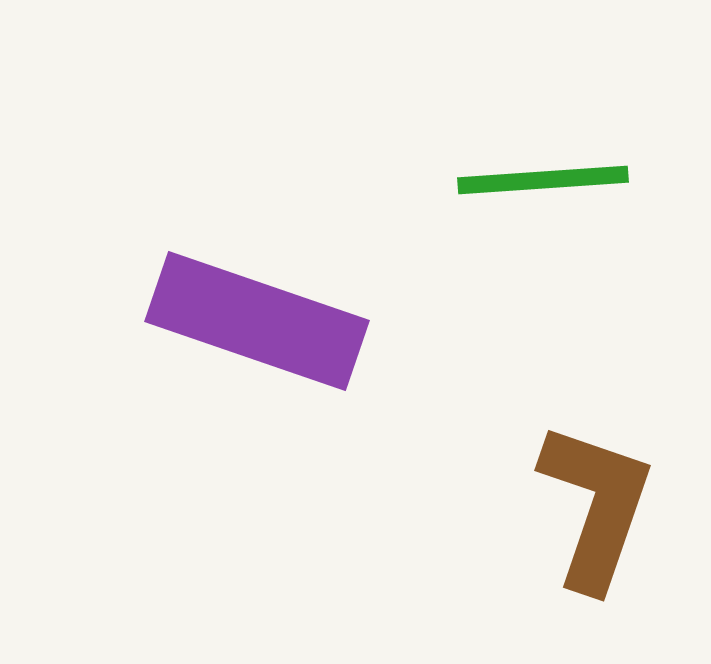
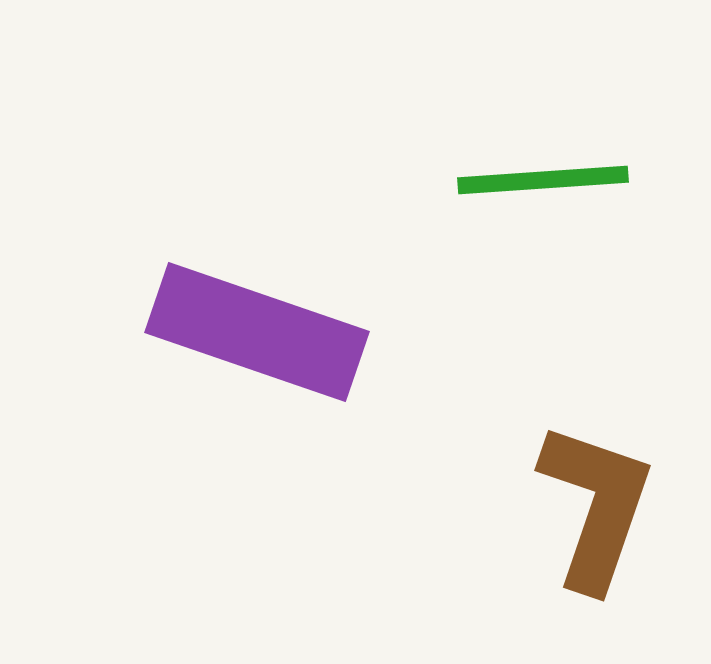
purple rectangle: moved 11 px down
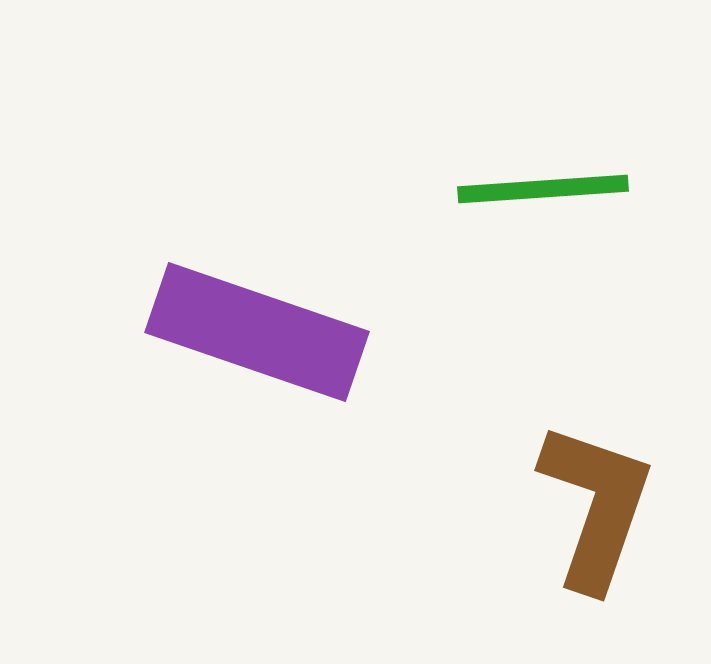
green line: moved 9 px down
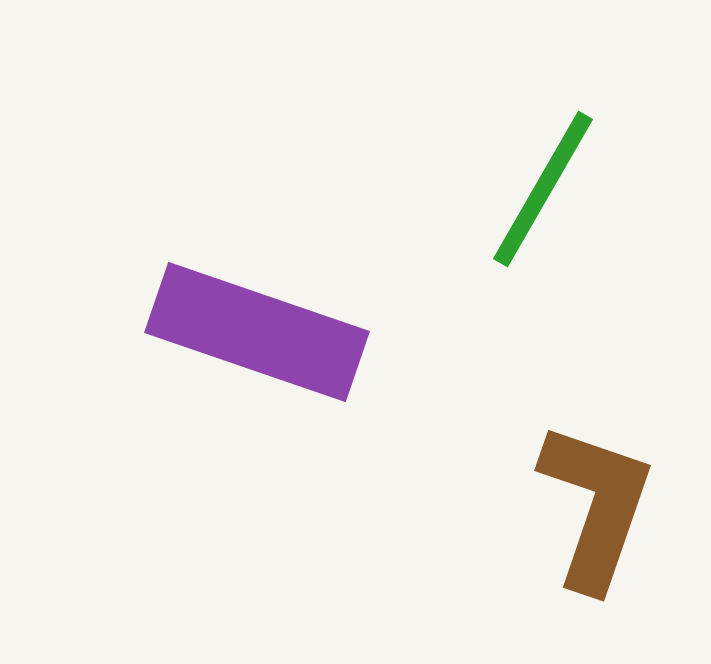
green line: rotated 56 degrees counterclockwise
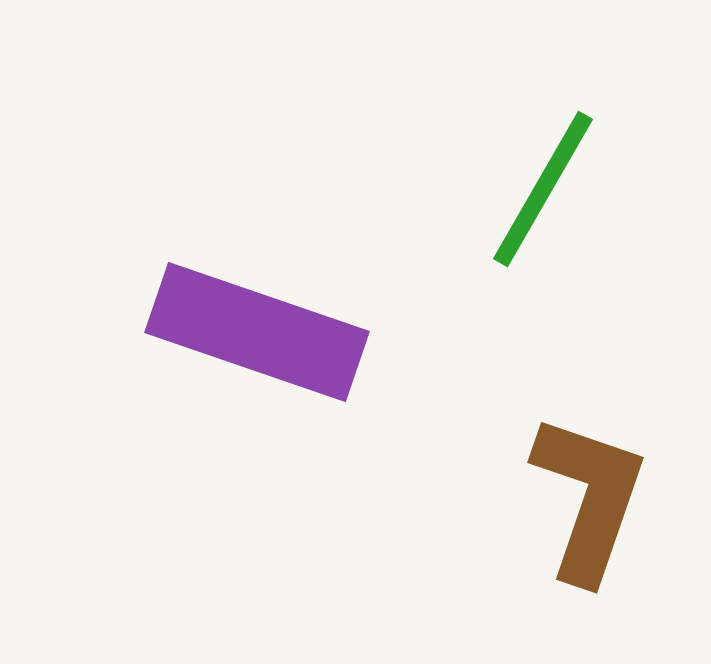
brown L-shape: moved 7 px left, 8 px up
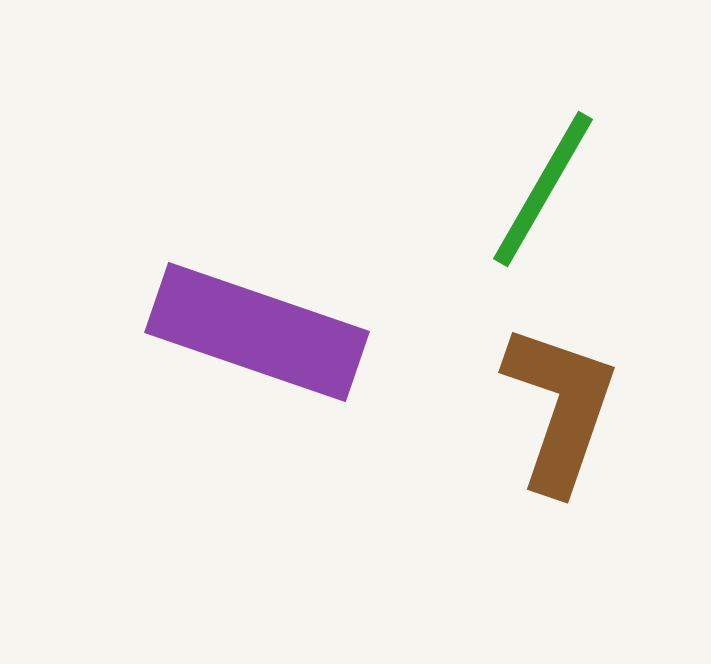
brown L-shape: moved 29 px left, 90 px up
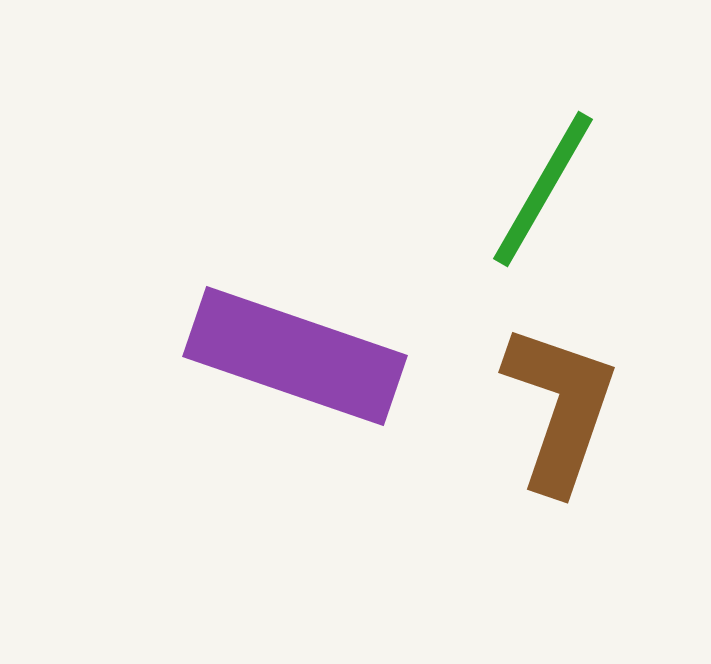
purple rectangle: moved 38 px right, 24 px down
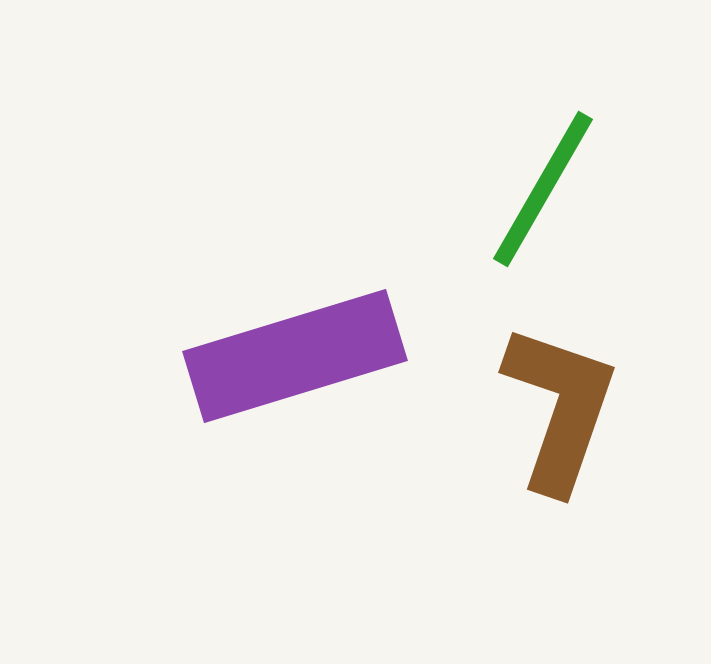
purple rectangle: rotated 36 degrees counterclockwise
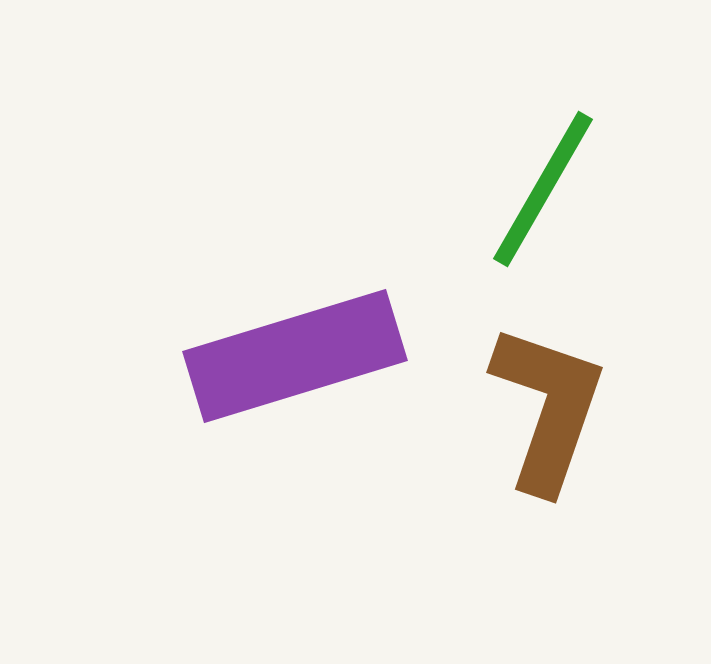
brown L-shape: moved 12 px left
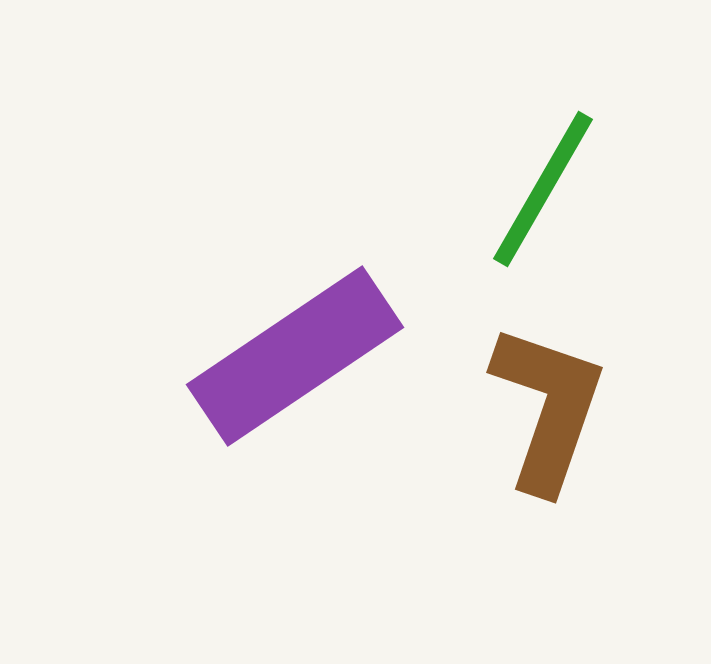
purple rectangle: rotated 17 degrees counterclockwise
